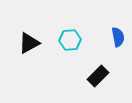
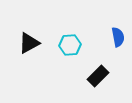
cyan hexagon: moved 5 px down
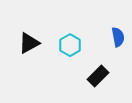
cyan hexagon: rotated 25 degrees counterclockwise
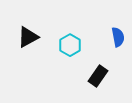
black triangle: moved 1 px left, 6 px up
black rectangle: rotated 10 degrees counterclockwise
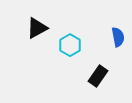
black triangle: moved 9 px right, 9 px up
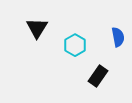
black triangle: rotated 30 degrees counterclockwise
cyan hexagon: moved 5 px right
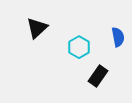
black triangle: rotated 15 degrees clockwise
cyan hexagon: moved 4 px right, 2 px down
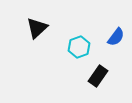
blue semicircle: moved 2 px left; rotated 48 degrees clockwise
cyan hexagon: rotated 10 degrees clockwise
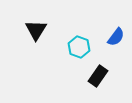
black triangle: moved 1 px left, 2 px down; rotated 15 degrees counterclockwise
cyan hexagon: rotated 20 degrees counterclockwise
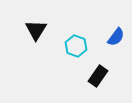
cyan hexagon: moved 3 px left, 1 px up
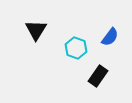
blue semicircle: moved 6 px left
cyan hexagon: moved 2 px down
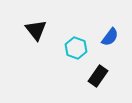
black triangle: rotated 10 degrees counterclockwise
